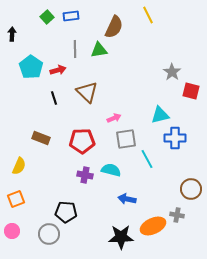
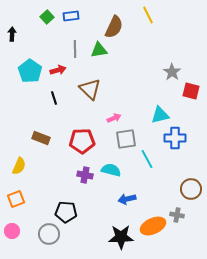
cyan pentagon: moved 1 px left, 4 px down
brown triangle: moved 3 px right, 3 px up
blue arrow: rotated 24 degrees counterclockwise
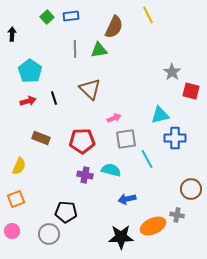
red arrow: moved 30 px left, 31 px down
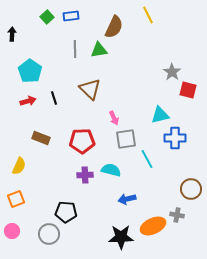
red square: moved 3 px left, 1 px up
pink arrow: rotated 88 degrees clockwise
purple cross: rotated 14 degrees counterclockwise
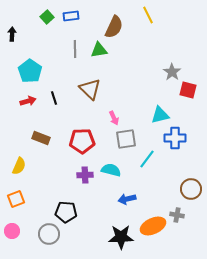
cyan line: rotated 66 degrees clockwise
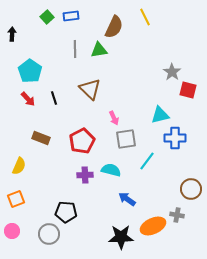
yellow line: moved 3 px left, 2 px down
red arrow: moved 2 px up; rotated 63 degrees clockwise
red pentagon: rotated 25 degrees counterclockwise
cyan line: moved 2 px down
blue arrow: rotated 48 degrees clockwise
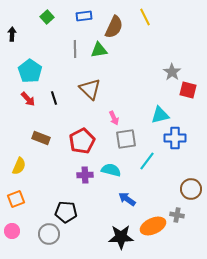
blue rectangle: moved 13 px right
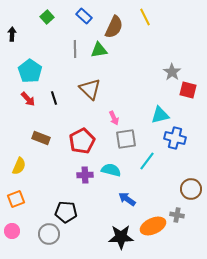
blue rectangle: rotated 49 degrees clockwise
blue cross: rotated 15 degrees clockwise
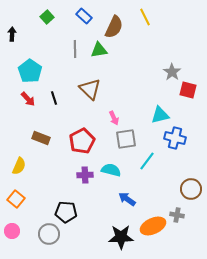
orange square: rotated 30 degrees counterclockwise
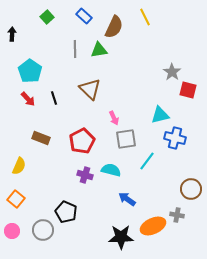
purple cross: rotated 21 degrees clockwise
black pentagon: rotated 20 degrees clockwise
gray circle: moved 6 px left, 4 px up
